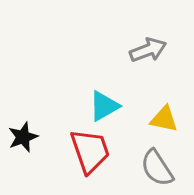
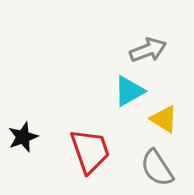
cyan triangle: moved 25 px right, 15 px up
yellow triangle: rotated 20 degrees clockwise
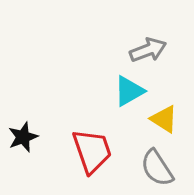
red trapezoid: moved 2 px right
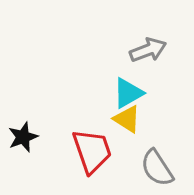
cyan triangle: moved 1 px left, 2 px down
yellow triangle: moved 37 px left
